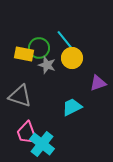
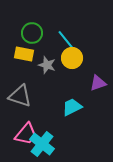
cyan line: moved 1 px right
green circle: moved 7 px left, 15 px up
pink trapezoid: moved 1 px left, 1 px down; rotated 120 degrees counterclockwise
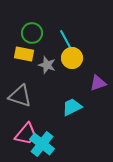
cyan line: rotated 10 degrees clockwise
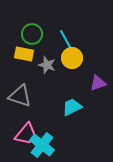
green circle: moved 1 px down
cyan cross: moved 1 px down
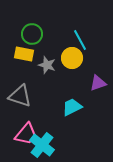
cyan line: moved 14 px right
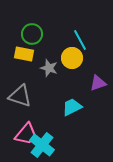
gray star: moved 2 px right, 3 px down
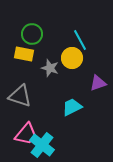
gray star: moved 1 px right
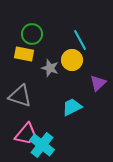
yellow circle: moved 2 px down
purple triangle: rotated 24 degrees counterclockwise
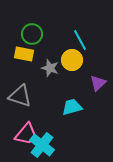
cyan trapezoid: rotated 10 degrees clockwise
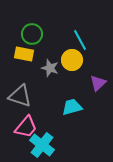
pink trapezoid: moved 7 px up
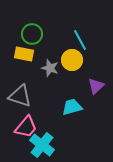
purple triangle: moved 2 px left, 3 px down
